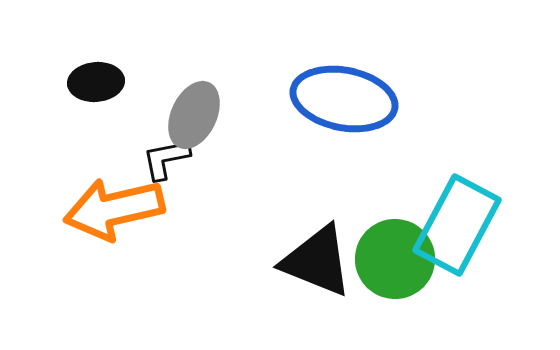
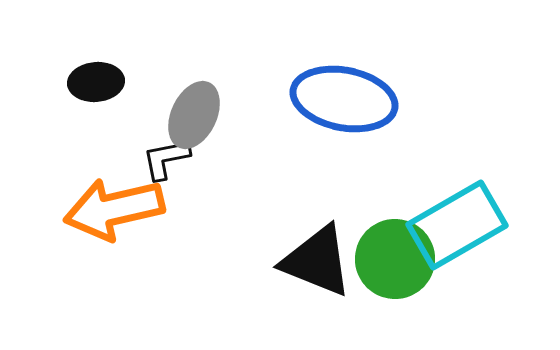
cyan rectangle: rotated 32 degrees clockwise
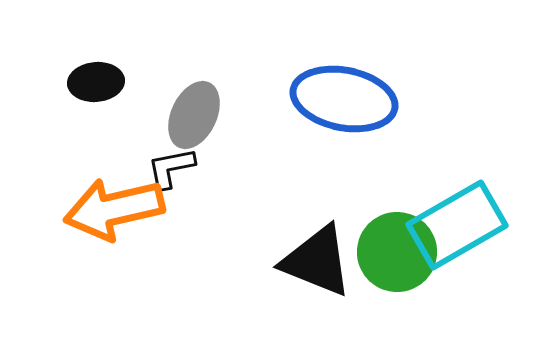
black L-shape: moved 5 px right, 9 px down
green circle: moved 2 px right, 7 px up
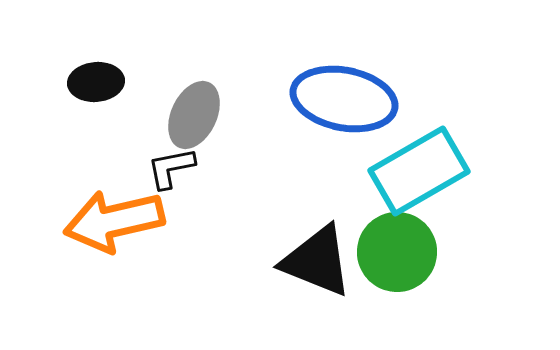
orange arrow: moved 12 px down
cyan rectangle: moved 38 px left, 54 px up
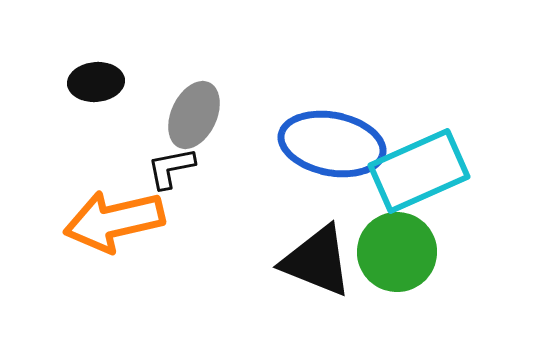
blue ellipse: moved 12 px left, 45 px down
cyan rectangle: rotated 6 degrees clockwise
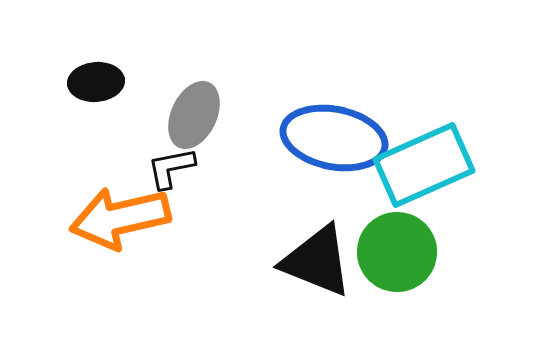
blue ellipse: moved 2 px right, 6 px up
cyan rectangle: moved 5 px right, 6 px up
orange arrow: moved 6 px right, 3 px up
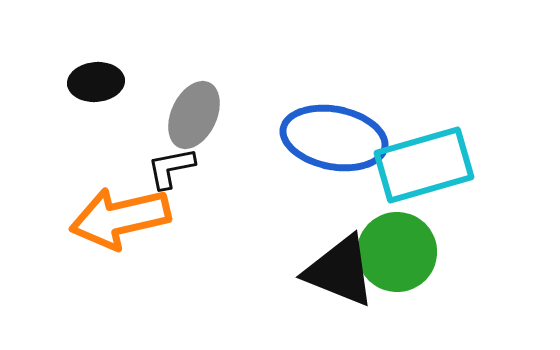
cyan rectangle: rotated 8 degrees clockwise
black triangle: moved 23 px right, 10 px down
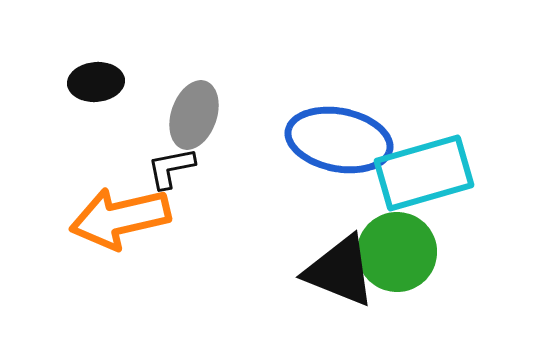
gray ellipse: rotated 6 degrees counterclockwise
blue ellipse: moved 5 px right, 2 px down
cyan rectangle: moved 8 px down
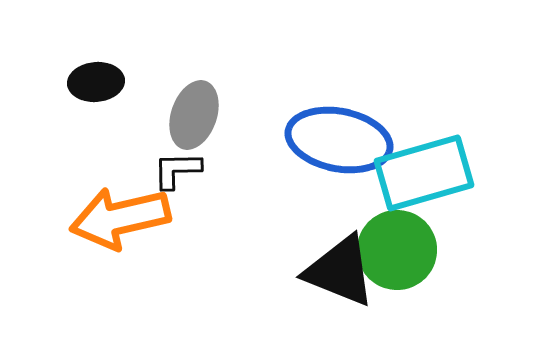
black L-shape: moved 6 px right, 2 px down; rotated 10 degrees clockwise
green circle: moved 2 px up
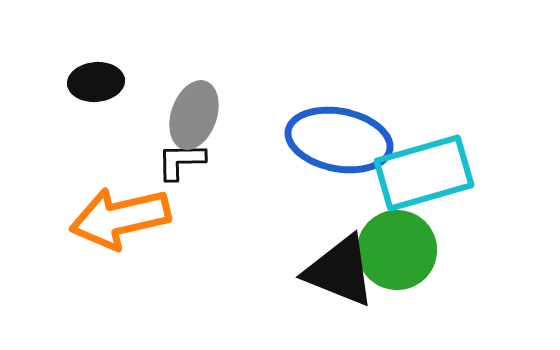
black L-shape: moved 4 px right, 9 px up
